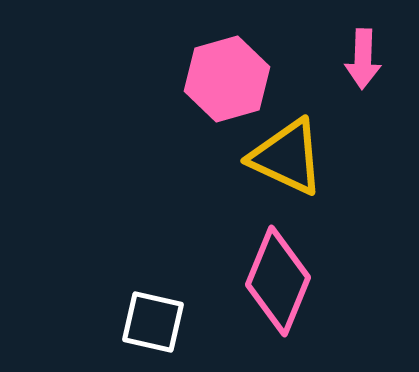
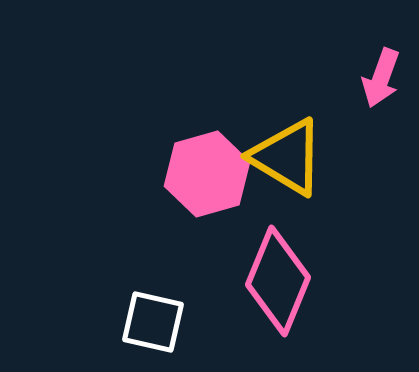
pink arrow: moved 18 px right, 19 px down; rotated 18 degrees clockwise
pink hexagon: moved 20 px left, 95 px down
yellow triangle: rotated 6 degrees clockwise
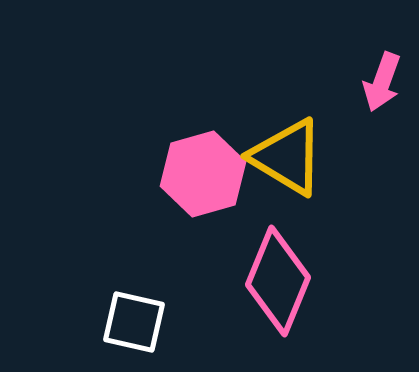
pink arrow: moved 1 px right, 4 px down
pink hexagon: moved 4 px left
white square: moved 19 px left
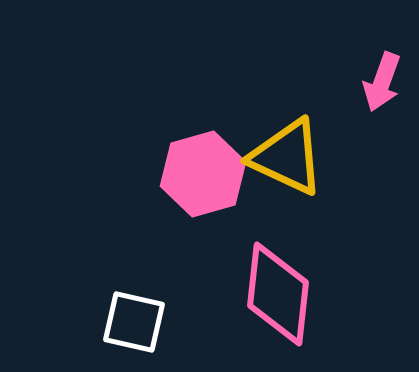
yellow triangle: rotated 6 degrees counterclockwise
pink diamond: moved 13 px down; rotated 16 degrees counterclockwise
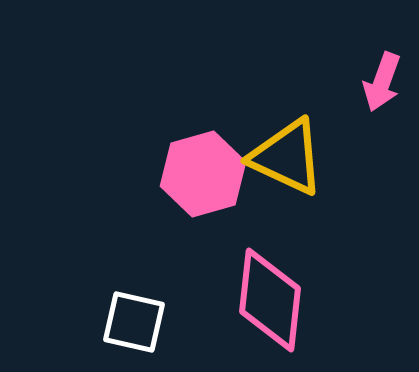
pink diamond: moved 8 px left, 6 px down
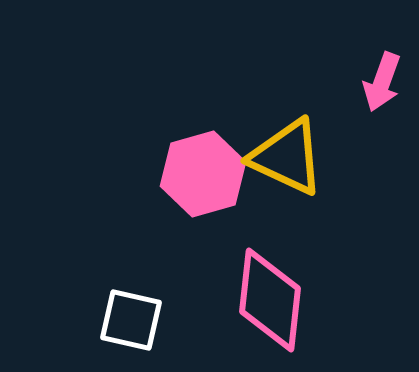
white square: moved 3 px left, 2 px up
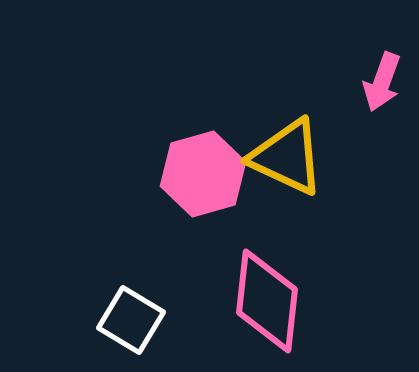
pink diamond: moved 3 px left, 1 px down
white square: rotated 18 degrees clockwise
